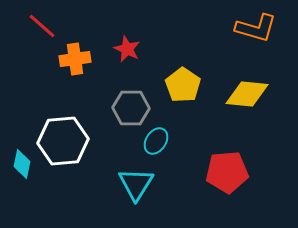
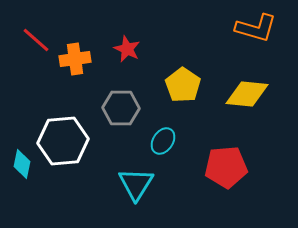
red line: moved 6 px left, 14 px down
gray hexagon: moved 10 px left
cyan ellipse: moved 7 px right
red pentagon: moved 1 px left, 5 px up
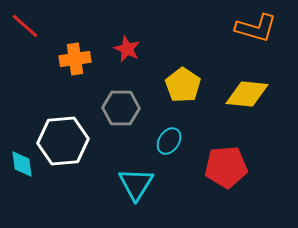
red line: moved 11 px left, 14 px up
cyan ellipse: moved 6 px right
cyan diamond: rotated 20 degrees counterclockwise
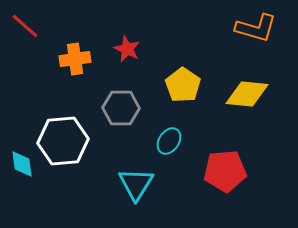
red pentagon: moved 1 px left, 4 px down
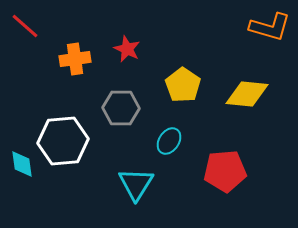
orange L-shape: moved 14 px right, 1 px up
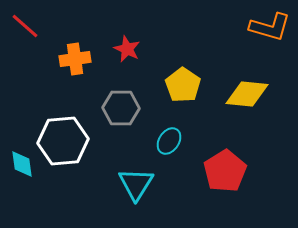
red pentagon: rotated 27 degrees counterclockwise
